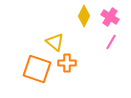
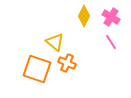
pink cross: moved 1 px right
pink line: rotated 63 degrees counterclockwise
orange cross: rotated 24 degrees clockwise
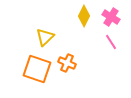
yellow triangle: moved 10 px left, 5 px up; rotated 36 degrees clockwise
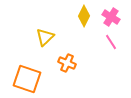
orange square: moved 10 px left, 10 px down
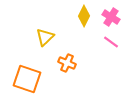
pink line: rotated 21 degrees counterclockwise
